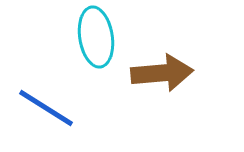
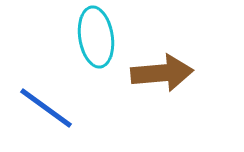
blue line: rotated 4 degrees clockwise
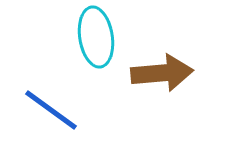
blue line: moved 5 px right, 2 px down
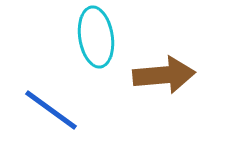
brown arrow: moved 2 px right, 2 px down
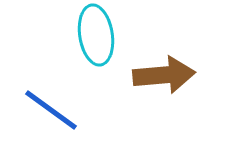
cyan ellipse: moved 2 px up
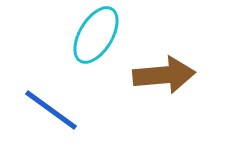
cyan ellipse: rotated 40 degrees clockwise
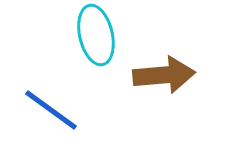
cyan ellipse: rotated 44 degrees counterclockwise
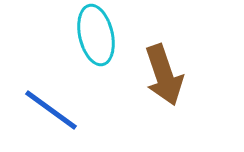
brown arrow: rotated 76 degrees clockwise
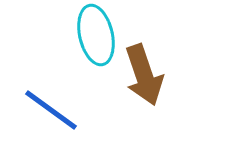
brown arrow: moved 20 px left
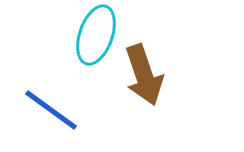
cyan ellipse: rotated 32 degrees clockwise
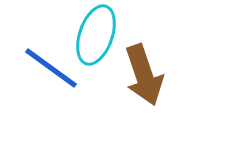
blue line: moved 42 px up
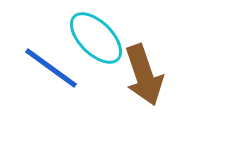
cyan ellipse: moved 3 px down; rotated 64 degrees counterclockwise
